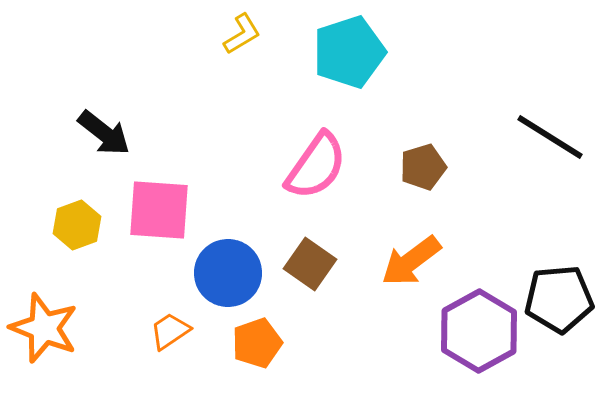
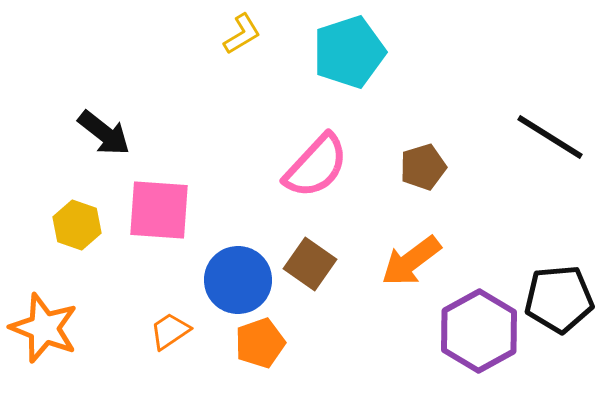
pink semicircle: rotated 8 degrees clockwise
yellow hexagon: rotated 21 degrees counterclockwise
blue circle: moved 10 px right, 7 px down
orange pentagon: moved 3 px right
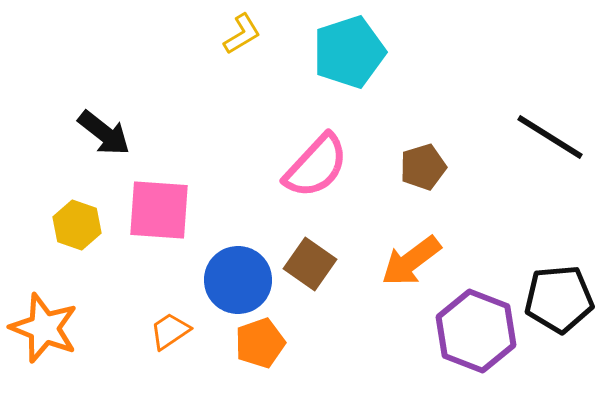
purple hexagon: moved 3 px left; rotated 10 degrees counterclockwise
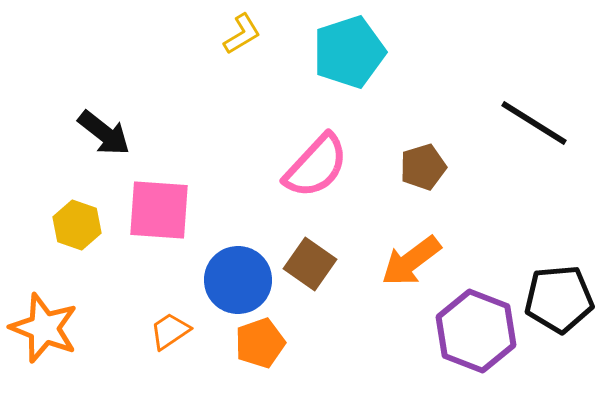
black line: moved 16 px left, 14 px up
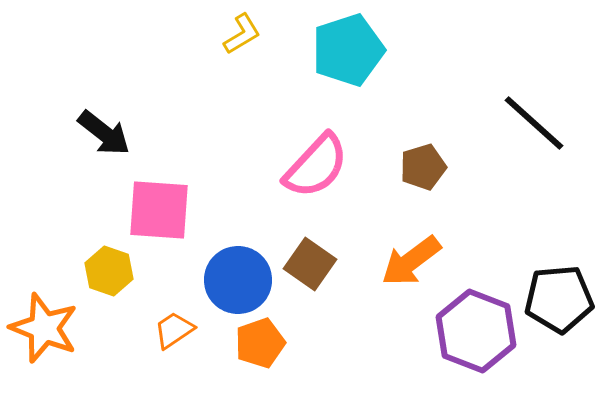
cyan pentagon: moved 1 px left, 2 px up
black line: rotated 10 degrees clockwise
yellow hexagon: moved 32 px right, 46 px down
orange trapezoid: moved 4 px right, 1 px up
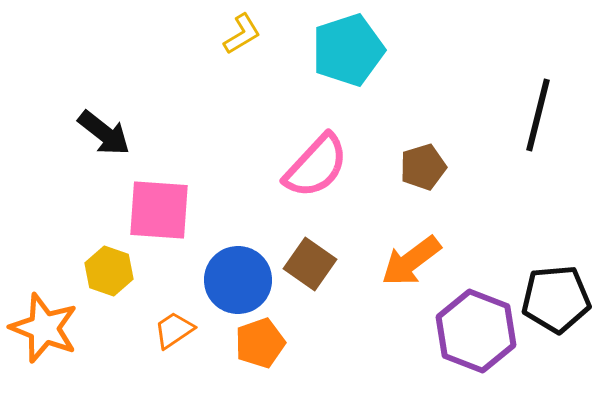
black line: moved 4 px right, 8 px up; rotated 62 degrees clockwise
black pentagon: moved 3 px left
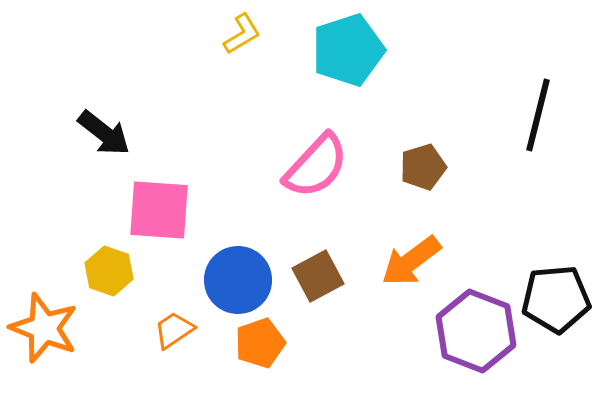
brown square: moved 8 px right, 12 px down; rotated 27 degrees clockwise
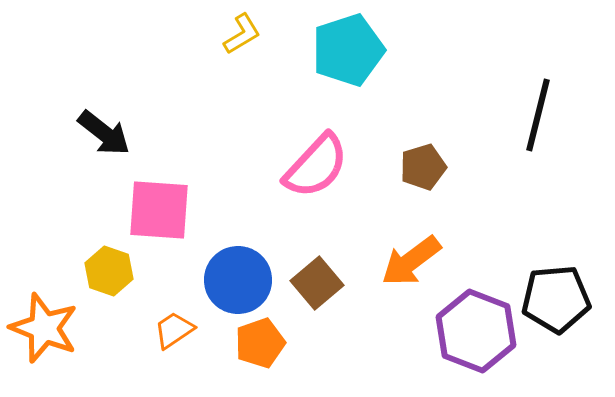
brown square: moved 1 px left, 7 px down; rotated 12 degrees counterclockwise
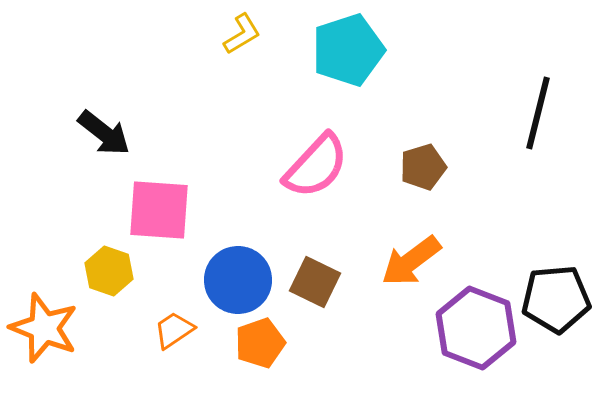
black line: moved 2 px up
brown square: moved 2 px left, 1 px up; rotated 24 degrees counterclockwise
purple hexagon: moved 3 px up
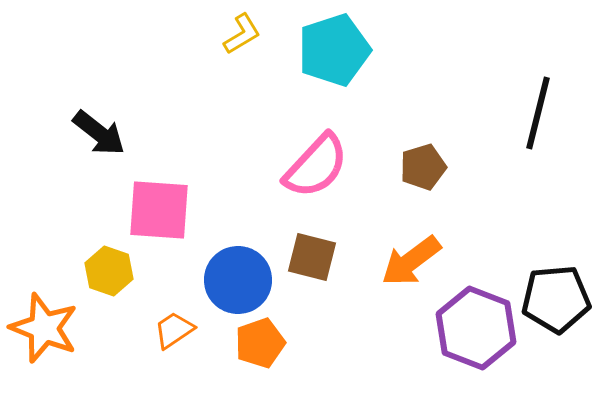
cyan pentagon: moved 14 px left
black arrow: moved 5 px left
brown square: moved 3 px left, 25 px up; rotated 12 degrees counterclockwise
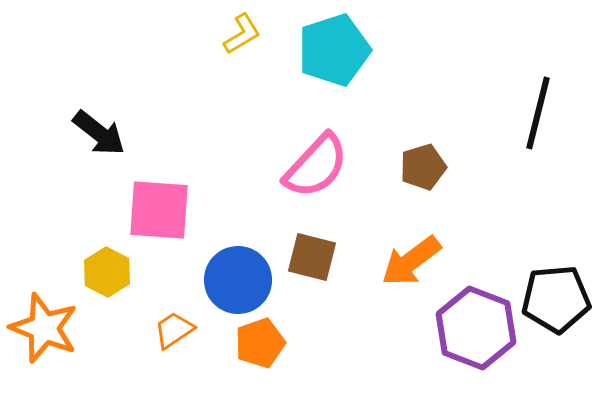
yellow hexagon: moved 2 px left, 1 px down; rotated 9 degrees clockwise
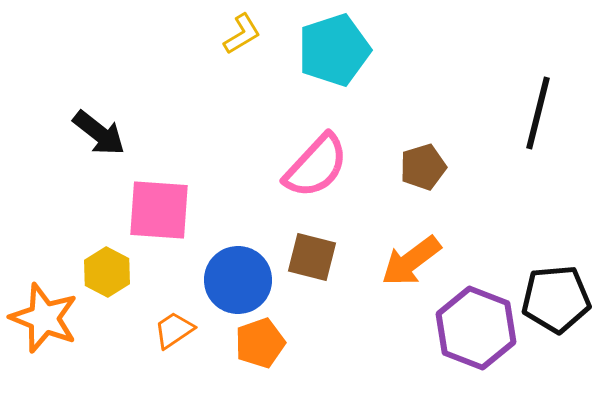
orange star: moved 10 px up
